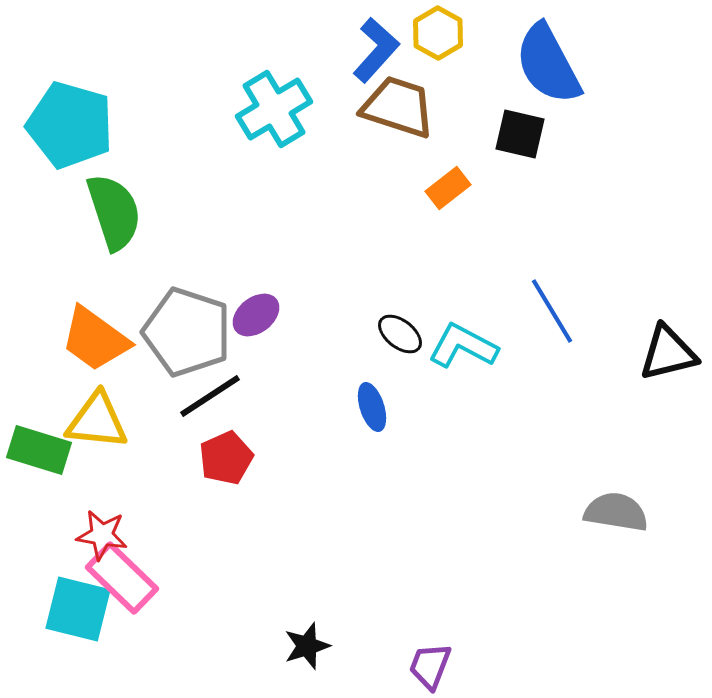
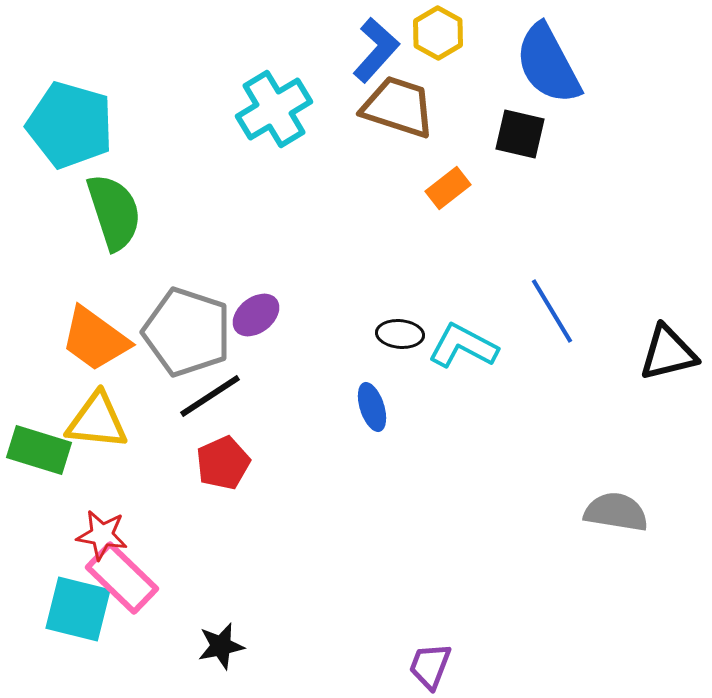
black ellipse: rotated 33 degrees counterclockwise
red pentagon: moved 3 px left, 5 px down
black star: moved 86 px left; rotated 6 degrees clockwise
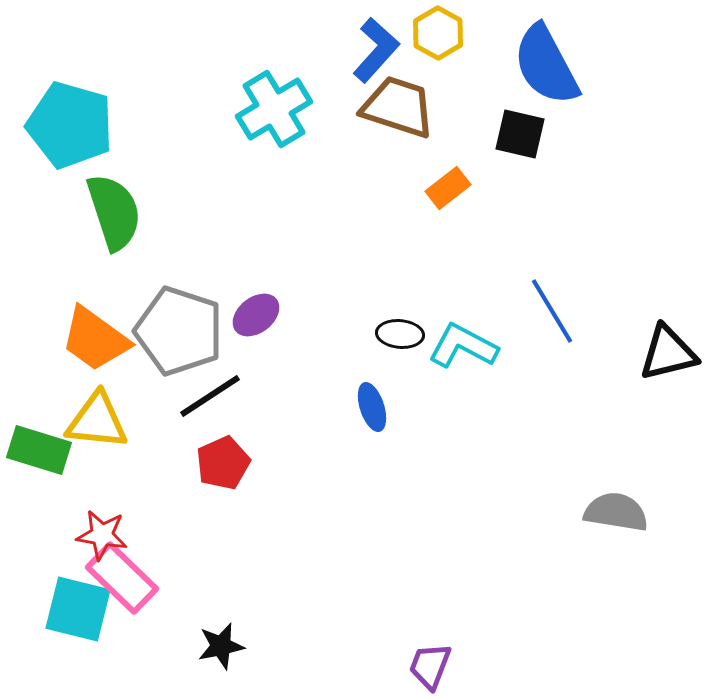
blue semicircle: moved 2 px left, 1 px down
gray pentagon: moved 8 px left, 1 px up
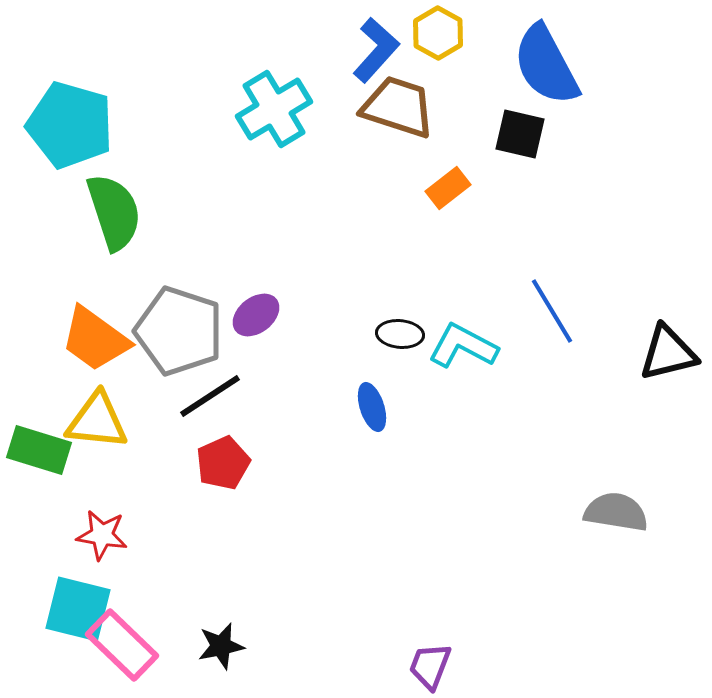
pink rectangle: moved 67 px down
